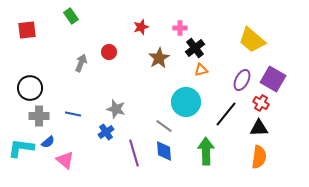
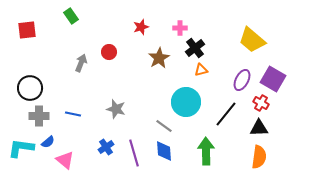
blue cross: moved 15 px down
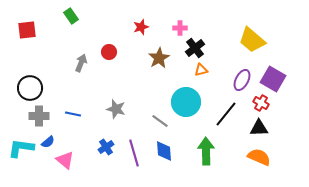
gray line: moved 4 px left, 5 px up
orange semicircle: rotated 75 degrees counterclockwise
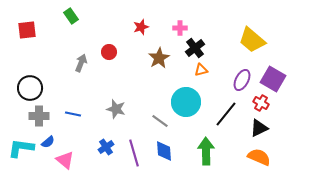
black triangle: rotated 24 degrees counterclockwise
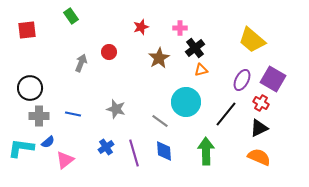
pink triangle: rotated 42 degrees clockwise
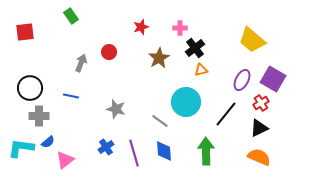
red square: moved 2 px left, 2 px down
red cross: rotated 28 degrees clockwise
blue line: moved 2 px left, 18 px up
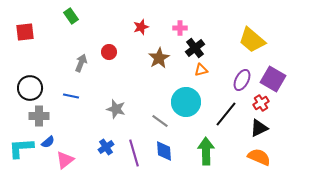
cyan L-shape: rotated 12 degrees counterclockwise
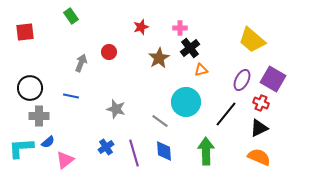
black cross: moved 5 px left
red cross: rotated 35 degrees counterclockwise
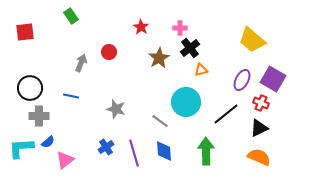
red star: rotated 21 degrees counterclockwise
black line: rotated 12 degrees clockwise
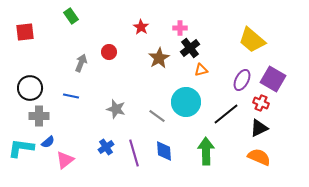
gray line: moved 3 px left, 5 px up
cyan L-shape: rotated 12 degrees clockwise
